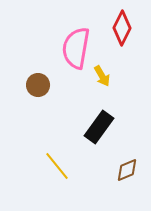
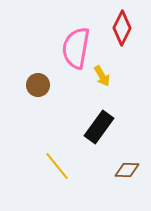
brown diamond: rotated 25 degrees clockwise
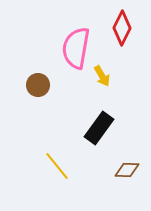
black rectangle: moved 1 px down
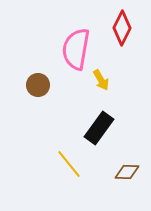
pink semicircle: moved 1 px down
yellow arrow: moved 1 px left, 4 px down
yellow line: moved 12 px right, 2 px up
brown diamond: moved 2 px down
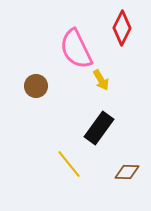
pink semicircle: rotated 36 degrees counterclockwise
brown circle: moved 2 px left, 1 px down
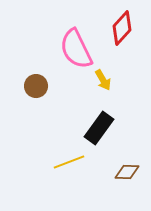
red diamond: rotated 16 degrees clockwise
yellow arrow: moved 2 px right
yellow line: moved 2 px up; rotated 72 degrees counterclockwise
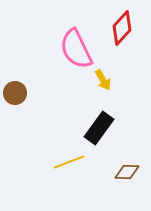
brown circle: moved 21 px left, 7 px down
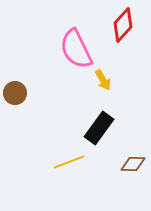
red diamond: moved 1 px right, 3 px up
brown diamond: moved 6 px right, 8 px up
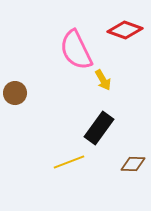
red diamond: moved 2 px right, 5 px down; rotated 68 degrees clockwise
pink semicircle: moved 1 px down
